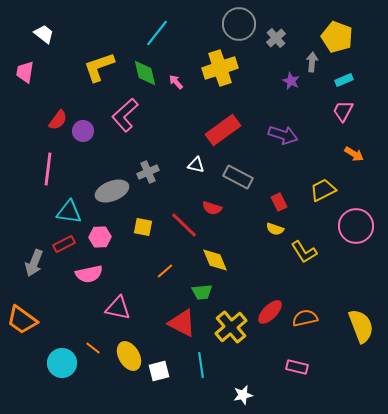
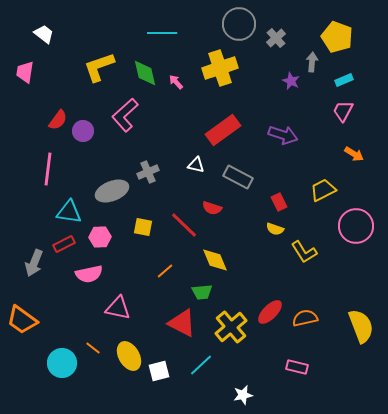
cyan line at (157, 33): moved 5 px right; rotated 52 degrees clockwise
cyan line at (201, 365): rotated 55 degrees clockwise
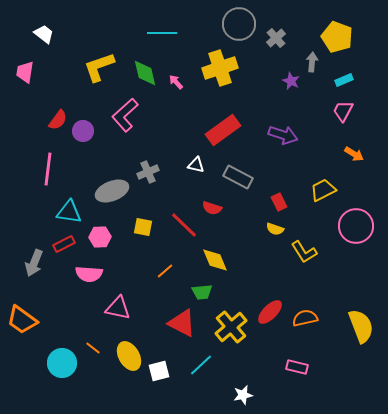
pink semicircle at (89, 274): rotated 16 degrees clockwise
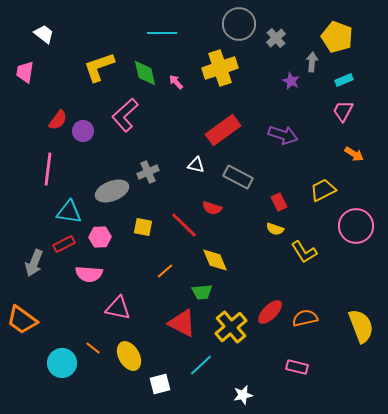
white square at (159, 371): moved 1 px right, 13 px down
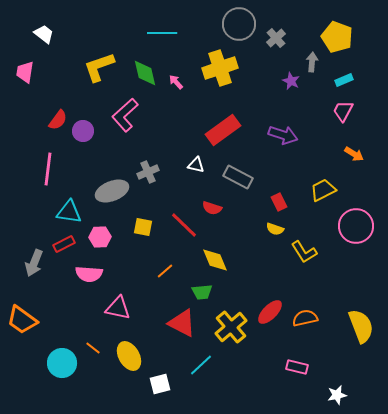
white star at (243, 395): moved 94 px right
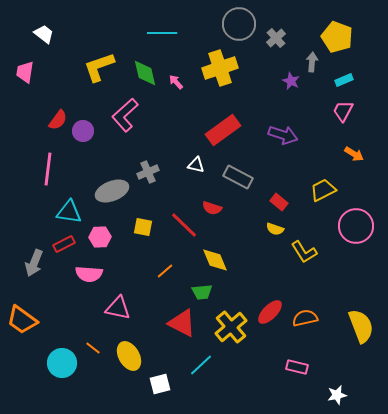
red rectangle at (279, 202): rotated 24 degrees counterclockwise
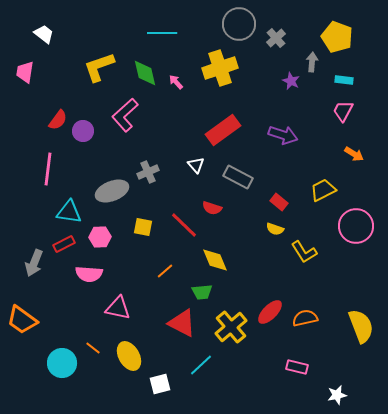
cyan rectangle at (344, 80): rotated 30 degrees clockwise
white triangle at (196, 165): rotated 36 degrees clockwise
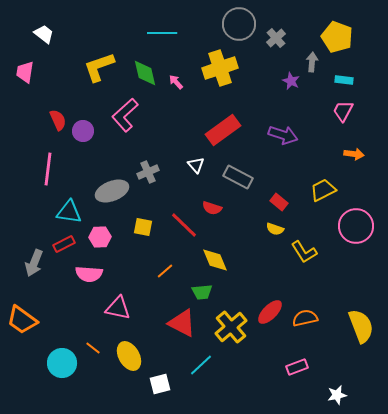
red semicircle at (58, 120): rotated 60 degrees counterclockwise
orange arrow at (354, 154): rotated 24 degrees counterclockwise
pink rectangle at (297, 367): rotated 35 degrees counterclockwise
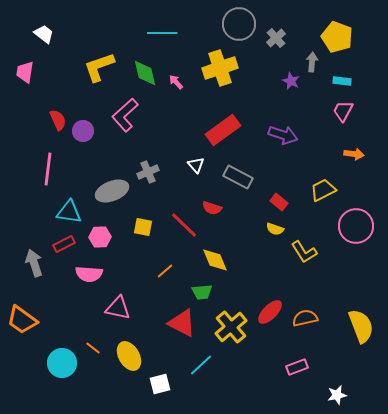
cyan rectangle at (344, 80): moved 2 px left, 1 px down
gray arrow at (34, 263): rotated 140 degrees clockwise
